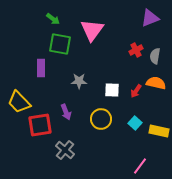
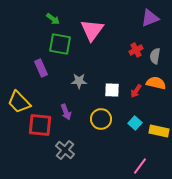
purple rectangle: rotated 24 degrees counterclockwise
red square: rotated 15 degrees clockwise
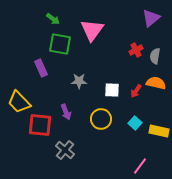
purple triangle: moved 1 px right; rotated 18 degrees counterclockwise
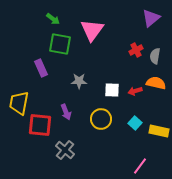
red arrow: moved 1 px left; rotated 40 degrees clockwise
yellow trapezoid: moved 1 px down; rotated 55 degrees clockwise
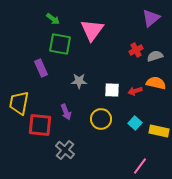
gray semicircle: rotated 63 degrees clockwise
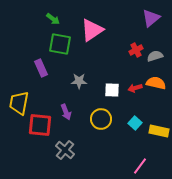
pink triangle: rotated 20 degrees clockwise
red arrow: moved 3 px up
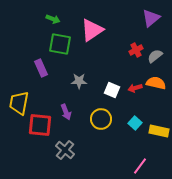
green arrow: rotated 16 degrees counterclockwise
gray semicircle: rotated 21 degrees counterclockwise
white square: rotated 21 degrees clockwise
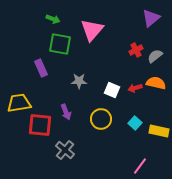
pink triangle: rotated 15 degrees counterclockwise
yellow trapezoid: rotated 70 degrees clockwise
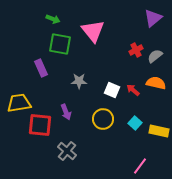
purple triangle: moved 2 px right
pink triangle: moved 1 px right, 1 px down; rotated 20 degrees counterclockwise
red arrow: moved 2 px left, 2 px down; rotated 56 degrees clockwise
yellow circle: moved 2 px right
gray cross: moved 2 px right, 1 px down
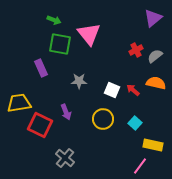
green arrow: moved 1 px right, 1 px down
pink triangle: moved 4 px left, 3 px down
red square: rotated 20 degrees clockwise
yellow rectangle: moved 6 px left, 14 px down
gray cross: moved 2 px left, 7 px down
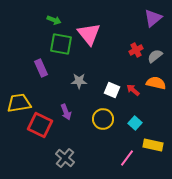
green square: moved 1 px right
pink line: moved 13 px left, 8 px up
